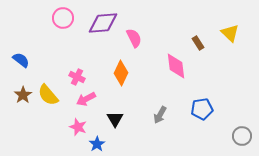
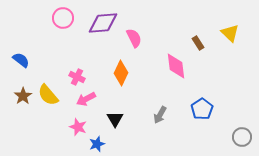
brown star: moved 1 px down
blue pentagon: rotated 25 degrees counterclockwise
gray circle: moved 1 px down
blue star: rotated 14 degrees clockwise
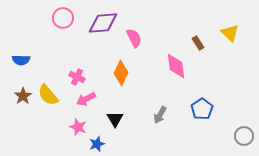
blue semicircle: rotated 144 degrees clockwise
gray circle: moved 2 px right, 1 px up
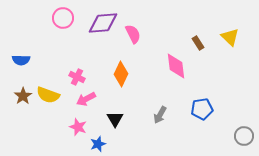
yellow triangle: moved 4 px down
pink semicircle: moved 1 px left, 4 px up
orange diamond: moved 1 px down
yellow semicircle: rotated 30 degrees counterclockwise
blue pentagon: rotated 25 degrees clockwise
blue star: moved 1 px right
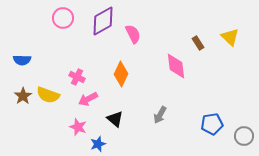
purple diamond: moved 2 px up; rotated 24 degrees counterclockwise
blue semicircle: moved 1 px right
pink arrow: moved 2 px right
blue pentagon: moved 10 px right, 15 px down
black triangle: rotated 18 degrees counterclockwise
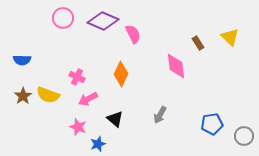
purple diamond: rotated 52 degrees clockwise
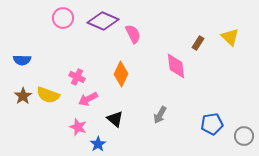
brown rectangle: rotated 64 degrees clockwise
blue star: rotated 14 degrees counterclockwise
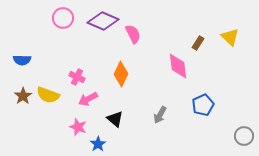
pink diamond: moved 2 px right
blue pentagon: moved 9 px left, 19 px up; rotated 15 degrees counterclockwise
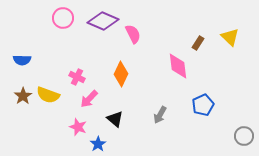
pink arrow: moved 1 px right; rotated 18 degrees counterclockwise
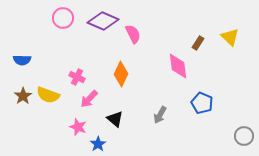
blue pentagon: moved 1 px left, 2 px up; rotated 25 degrees counterclockwise
